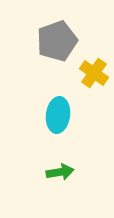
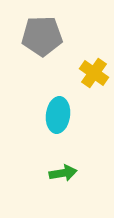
gray pentagon: moved 15 px left, 5 px up; rotated 18 degrees clockwise
green arrow: moved 3 px right, 1 px down
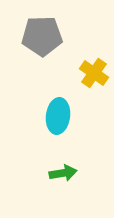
cyan ellipse: moved 1 px down
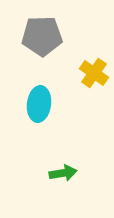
cyan ellipse: moved 19 px left, 12 px up
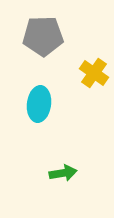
gray pentagon: moved 1 px right
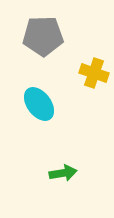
yellow cross: rotated 16 degrees counterclockwise
cyan ellipse: rotated 44 degrees counterclockwise
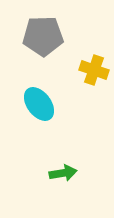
yellow cross: moved 3 px up
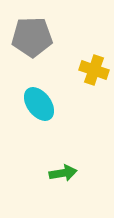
gray pentagon: moved 11 px left, 1 px down
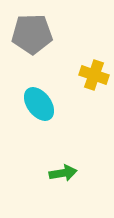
gray pentagon: moved 3 px up
yellow cross: moved 5 px down
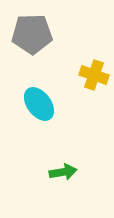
green arrow: moved 1 px up
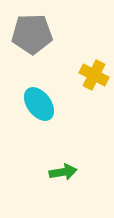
yellow cross: rotated 8 degrees clockwise
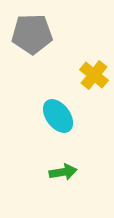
yellow cross: rotated 12 degrees clockwise
cyan ellipse: moved 19 px right, 12 px down
